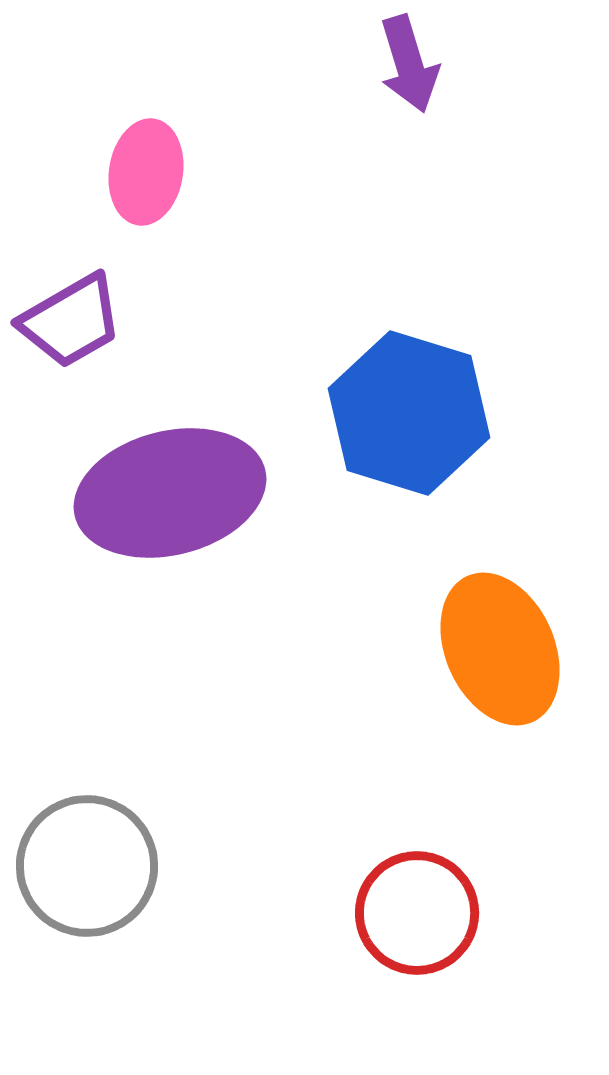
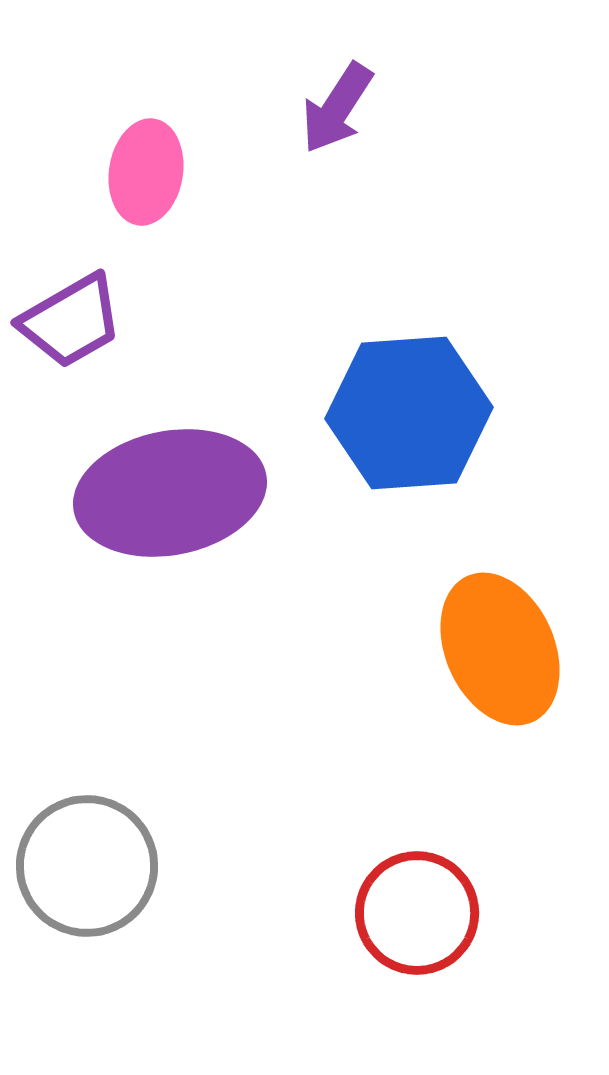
purple arrow: moved 72 px left, 44 px down; rotated 50 degrees clockwise
blue hexagon: rotated 21 degrees counterclockwise
purple ellipse: rotated 3 degrees clockwise
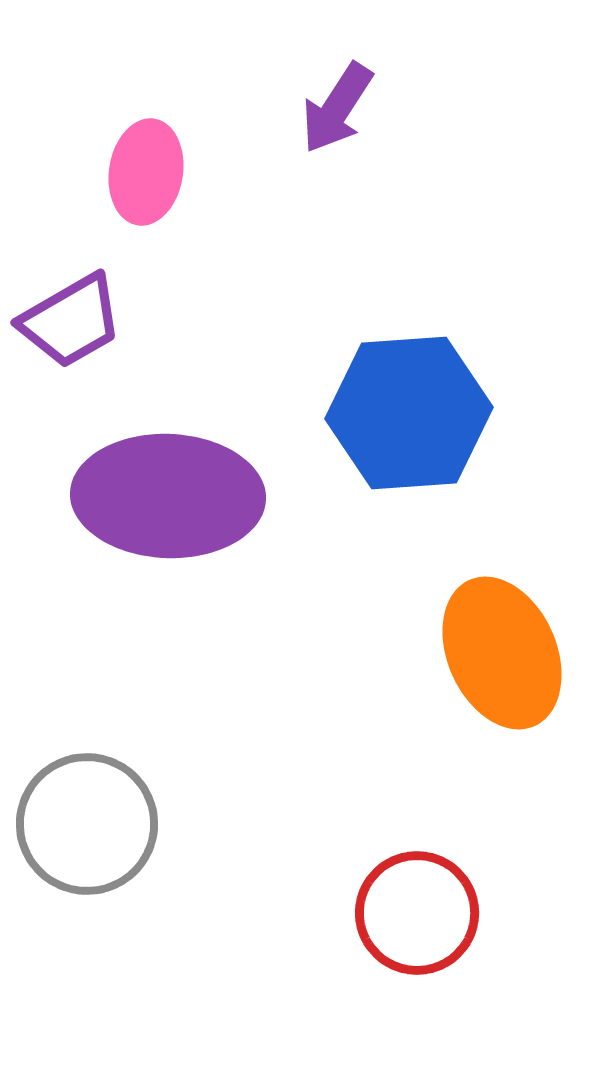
purple ellipse: moved 2 px left, 3 px down; rotated 13 degrees clockwise
orange ellipse: moved 2 px right, 4 px down
gray circle: moved 42 px up
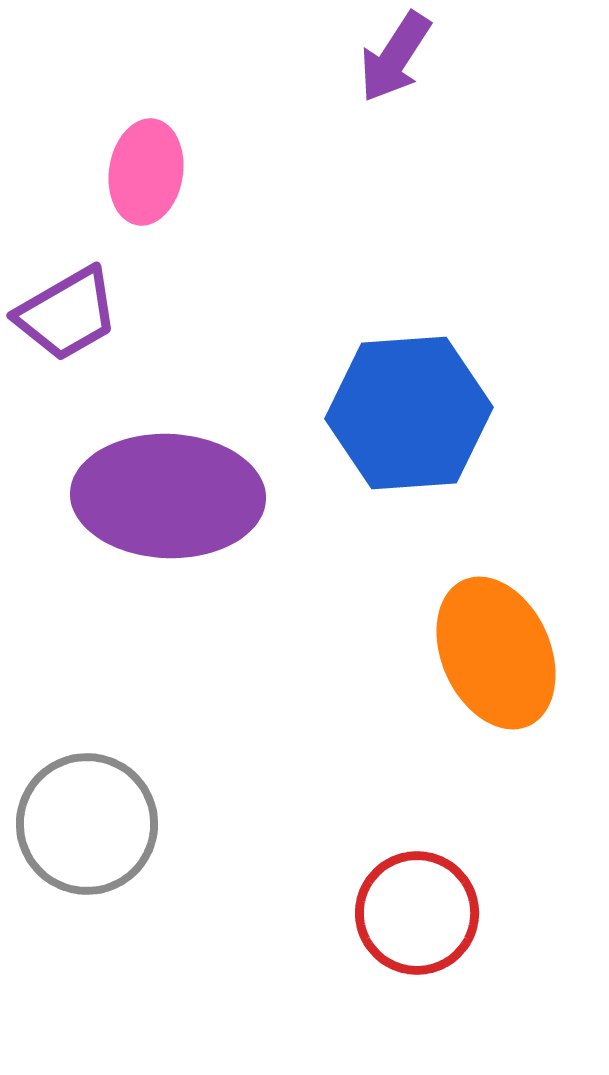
purple arrow: moved 58 px right, 51 px up
purple trapezoid: moved 4 px left, 7 px up
orange ellipse: moved 6 px left
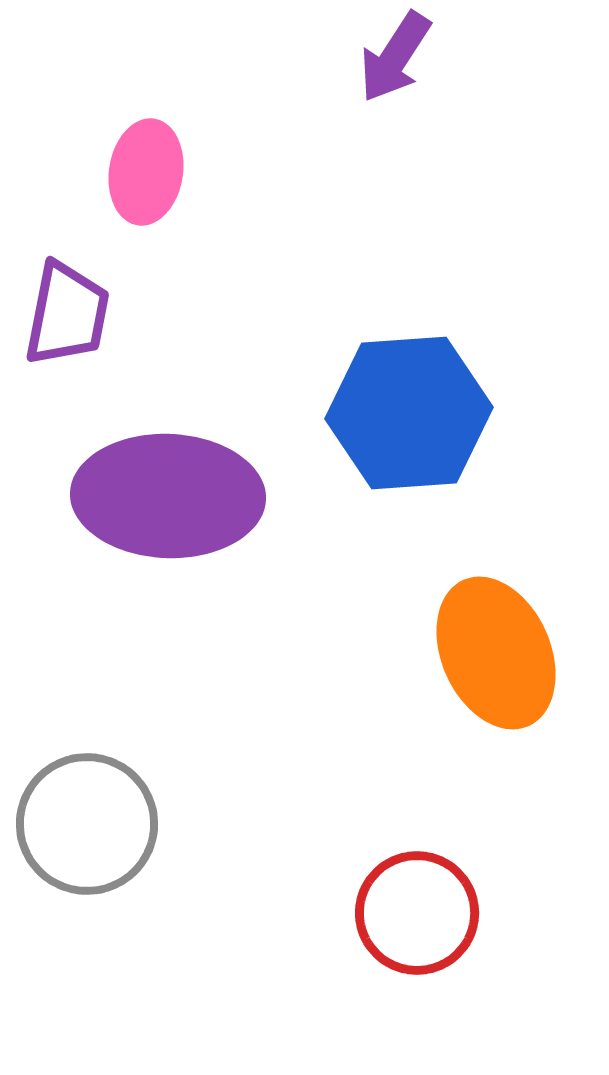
purple trapezoid: rotated 49 degrees counterclockwise
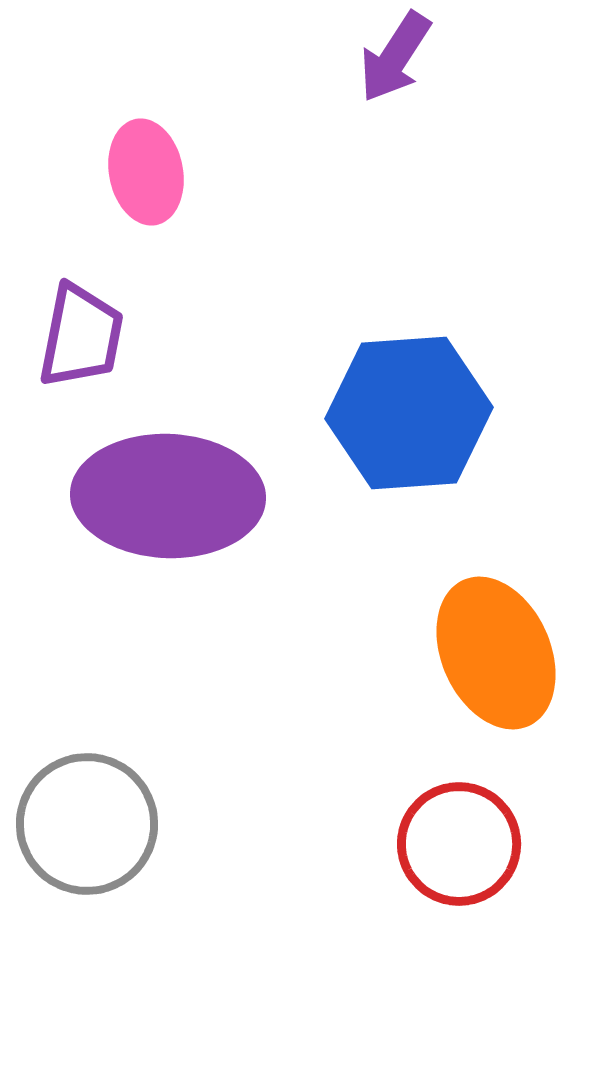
pink ellipse: rotated 20 degrees counterclockwise
purple trapezoid: moved 14 px right, 22 px down
red circle: moved 42 px right, 69 px up
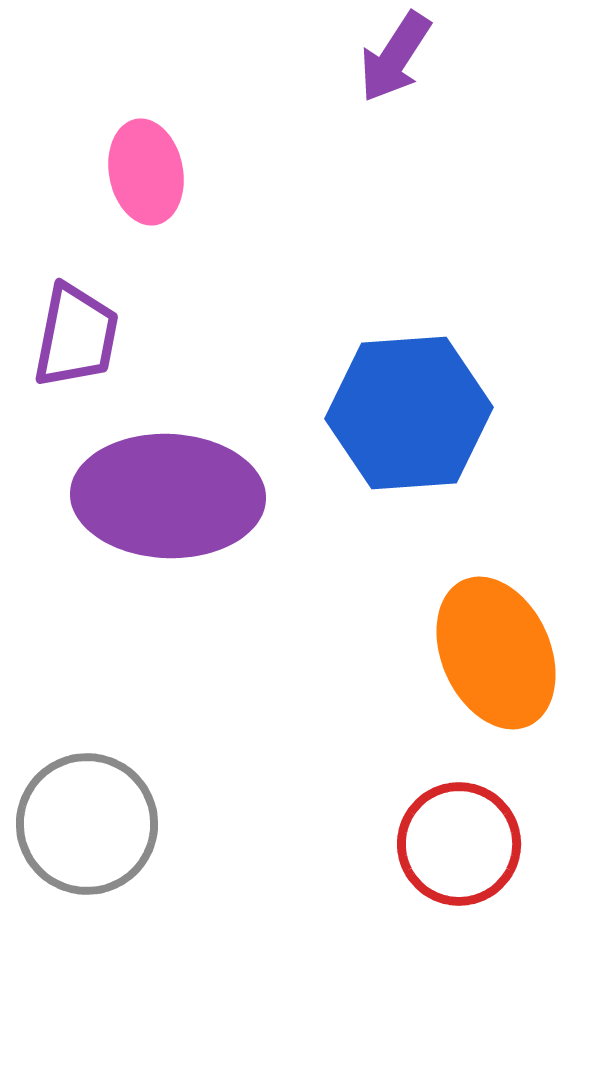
purple trapezoid: moved 5 px left
